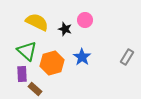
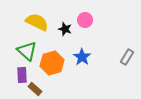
purple rectangle: moved 1 px down
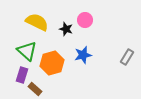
black star: moved 1 px right
blue star: moved 1 px right, 2 px up; rotated 24 degrees clockwise
purple rectangle: rotated 21 degrees clockwise
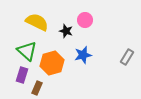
black star: moved 2 px down
brown rectangle: moved 2 px right, 1 px up; rotated 72 degrees clockwise
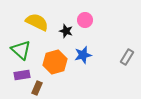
green triangle: moved 6 px left, 1 px up
orange hexagon: moved 3 px right, 1 px up
purple rectangle: rotated 63 degrees clockwise
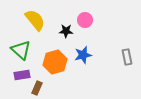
yellow semicircle: moved 2 px left, 2 px up; rotated 25 degrees clockwise
black star: rotated 16 degrees counterclockwise
gray rectangle: rotated 42 degrees counterclockwise
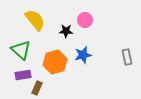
purple rectangle: moved 1 px right
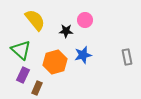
purple rectangle: rotated 56 degrees counterclockwise
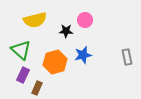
yellow semicircle: rotated 115 degrees clockwise
